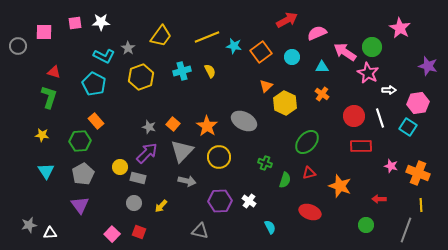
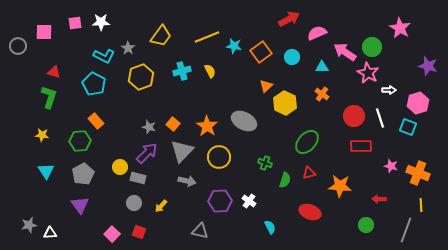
red arrow at (287, 20): moved 2 px right, 1 px up
pink hexagon at (418, 103): rotated 10 degrees counterclockwise
cyan square at (408, 127): rotated 12 degrees counterclockwise
orange star at (340, 186): rotated 15 degrees counterclockwise
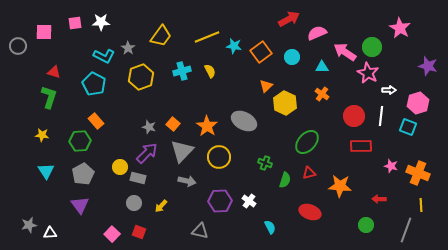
white line at (380, 118): moved 1 px right, 2 px up; rotated 24 degrees clockwise
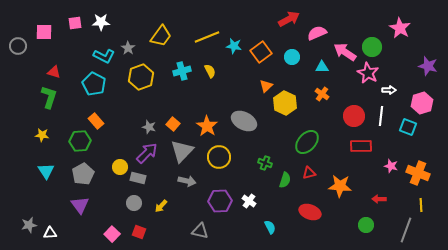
pink hexagon at (418, 103): moved 4 px right
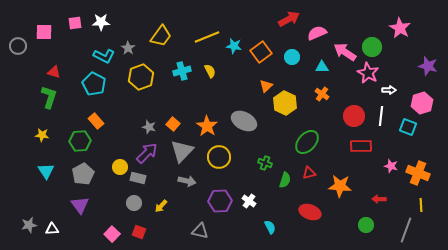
white triangle at (50, 233): moved 2 px right, 4 px up
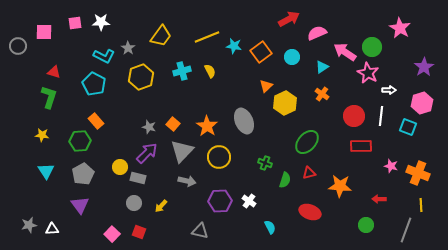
purple star at (428, 66): moved 4 px left, 1 px down; rotated 24 degrees clockwise
cyan triangle at (322, 67): rotated 32 degrees counterclockwise
yellow hexagon at (285, 103): rotated 10 degrees clockwise
gray ellipse at (244, 121): rotated 40 degrees clockwise
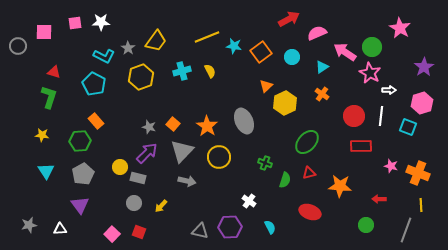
yellow trapezoid at (161, 36): moved 5 px left, 5 px down
pink star at (368, 73): moved 2 px right
purple hexagon at (220, 201): moved 10 px right, 26 px down
white triangle at (52, 229): moved 8 px right
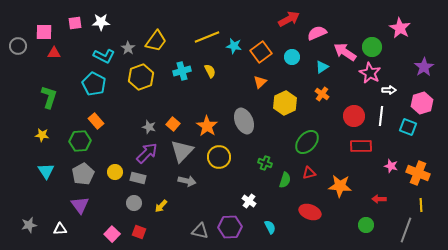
red triangle at (54, 72): moved 19 px up; rotated 16 degrees counterclockwise
orange triangle at (266, 86): moved 6 px left, 4 px up
yellow circle at (120, 167): moved 5 px left, 5 px down
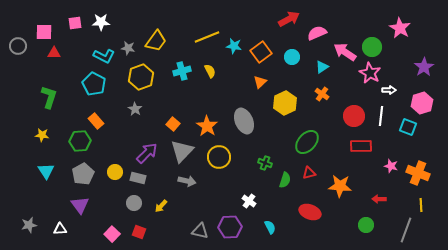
gray star at (128, 48): rotated 24 degrees counterclockwise
gray star at (149, 127): moved 14 px left, 18 px up; rotated 16 degrees clockwise
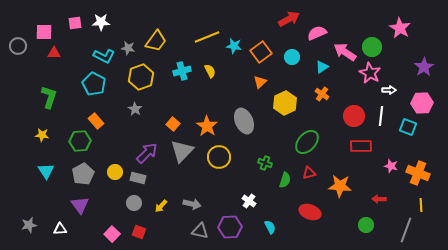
pink hexagon at (422, 103): rotated 15 degrees clockwise
gray arrow at (187, 181): moved 5 px right, 23 px down
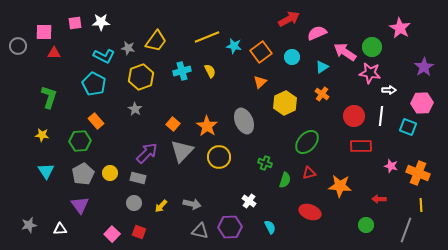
pink star at (370, 73): rotated 20 degrees counterclockwise
yellow circle at (115, 172): moved 5 px left, 1 px down
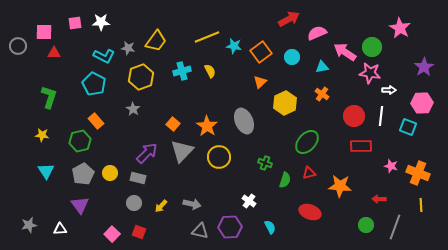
cyan triangle at (322, 67): rotated 24 degrees clockwise
gray star at (135, 109): moved 2 px left
green hexagon at (80, 141): rotated 10 degrees counterclockwise
gray line at (406, 230): moved 11 px left, 3 px up
